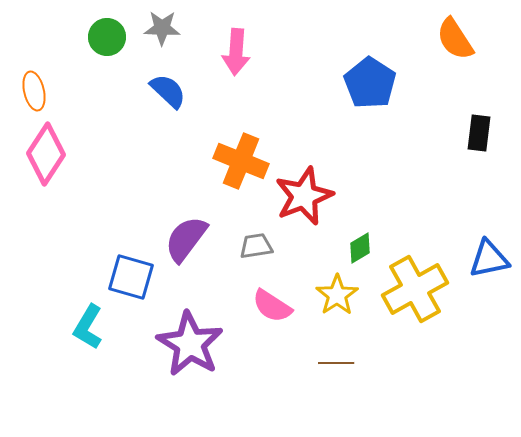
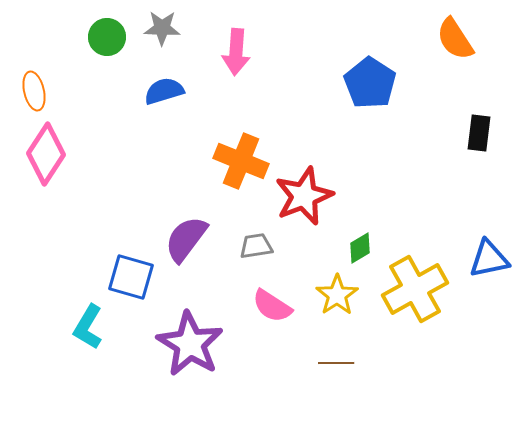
blue semicircle: moved 4 px left; rotated 60 degrees counterclockwise
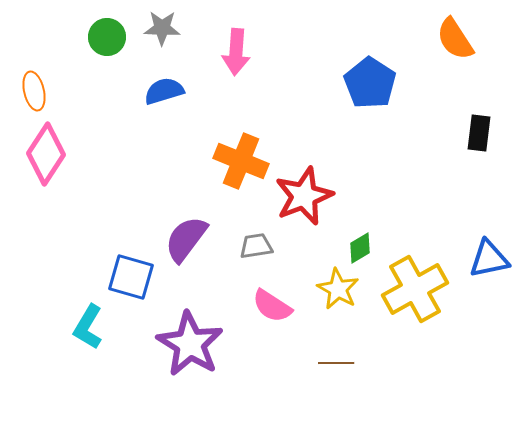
yellow star: moved 1 px right, 6 px up; rotated 9 degrees counterclockwise
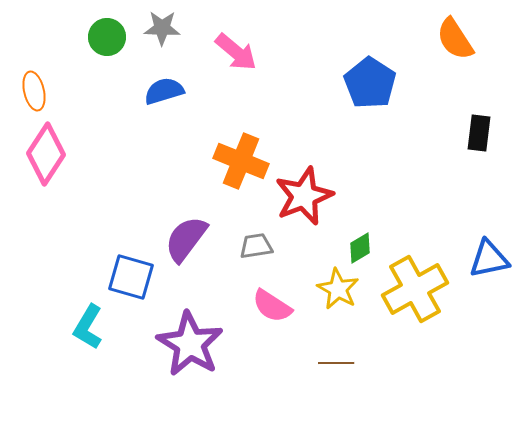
pink arrow: rotated 54 degrees counterclockwise
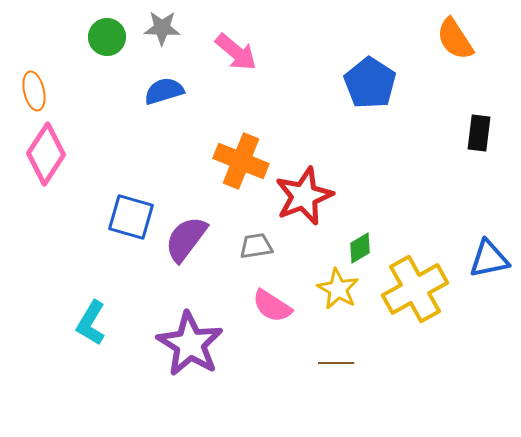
blue square: moved 60 px up
cyan L-shape: moved 3 px right, 4 px up
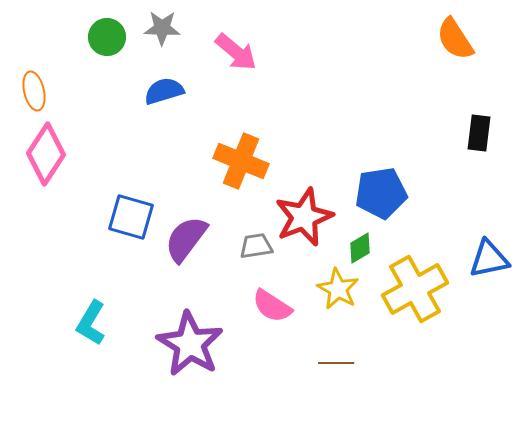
blue pentagon: moved 11 px right, 110 px down; rotated 30 degrees clockwise
red star: moved 21 px down
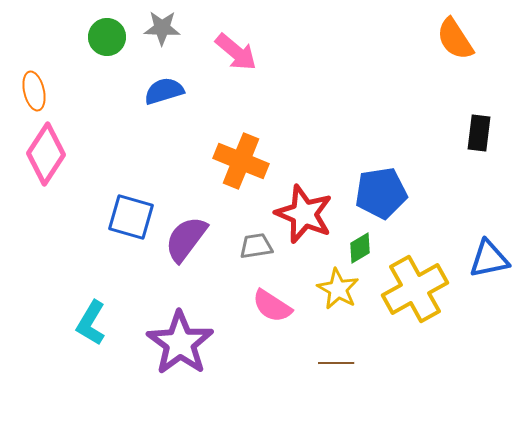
red star: moved 3 px up; rotated 28 degrees counterclockwise
purple star: moved 10 px left, 1 px up; rotated 4 degrees clockwise
